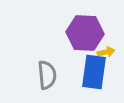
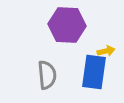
purple hexagon: moved 18 px left, 8 px up
yellow arrow: moved 1 px up
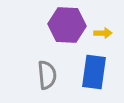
yellow arrow: moved 3 px left, 18 px up; rotated 12 degrees clockwise
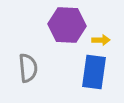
yellow arrow: moved 2 px left, 7 px down
gray semicircle: moved 19 px left, 7 px up
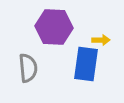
purple hexagon: moved 13 px left, 2 px down
blue rectangle: moved 8 px left, 8 px up
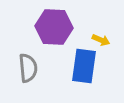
yellow arrow: rotated 24 degrees clockwise
blue rectangle: moved 2 px left, 2 px down
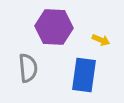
blue rectangle: moved 9 px down
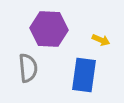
purple hexagon: moved 5 px left, 2 px down
